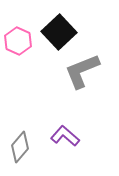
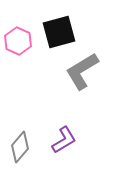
black square: rotated 28 degrees clockwise
gray L-shape: rotated 9 degrees counterclockwise
purple L-shape: moved 1 px left, 4 px down; rotated 108 degrees clockwise
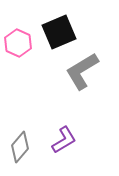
black square: rotated 8 degrees counterclockwise
pink hexagon: moved 2 px down
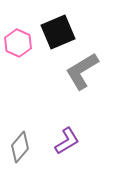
black square: moved 1 px left
purple L-shape: moved 3 px right, 1 px down
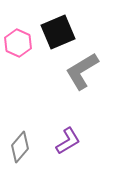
purple L-shape: moved 1 px right
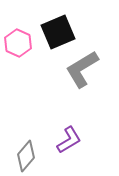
gray L-shape: moved 2 px up
purple L-shape: moved 1 px right, 1 px up
gray diamond: moved 6 px right, 9 px down
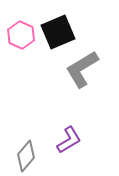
pink hexagon: moved 3 px right, 8 px up
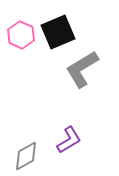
gray diamond: rotated 20 degrees clockwise
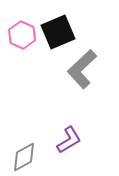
pink hexagon: moved 1 px right
gray L-shape: rotated 12 degrees counterclockwise
gray diamond: moved 2 px left, 1 px down
